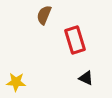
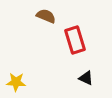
brown semicircle: moved 2 px right, 1 px down; rotated 90 degrees clockwise
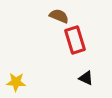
brown semicircle: moved 13 px right
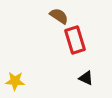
brown semicircle: rotated 12 degrees clockwise
yellow star: moved 1 px left, 1 px up
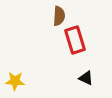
brown semicircle: rotated 60 degrees clockwise
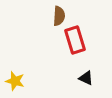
yellow star: rotated 12 degrees clockwise
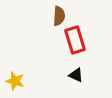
black triangle: moved 10 px left, 3 px up
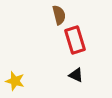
brown semicircle: moved 1 px up; rotated 18 degrees counterclockwise
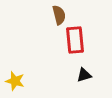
red rectangle: rotated 12 degrees clockwise
black triangle: moved 8 px right; rotated 42 degrees counterclockwise
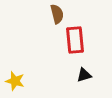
brown semicircle: moved 2 px left, 1 px up
